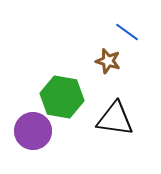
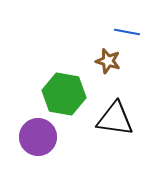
blue line: rotated 25 degrees counterclockwise
green hexagon: moved 2 px right, 3 px up
purple circle: moved 5 px right, 6 px down
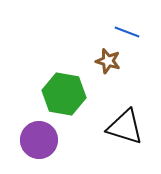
blue line: rotated 10 degrees clockwise
black triangle: moved 10 px right, 8 px down; rotated 9 degrees clockwise
purple circle: moved 1 px right, 3 px down
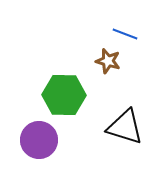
blue line: moved 2 px left, 2 px down
green hexagon: moved 1 px down; rotated 9 degrees counterclockwise
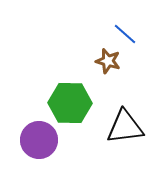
blue line: rotated 20 degrees clockwise
green hexagon: moved 6 px right, 8 px down
black triangle: rotated 24 degrees counterclockwise
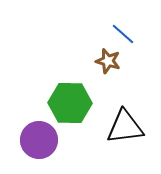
blue line: moved 2 px left
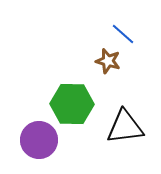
green hexagon: moved 2 px right, 1 px down
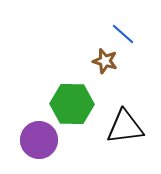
brown star: moved 3 px left
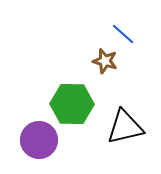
black triangle: rotated 6 degrees counterclockwise
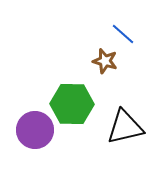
purple circle: moved 4 px left, 10 px up
